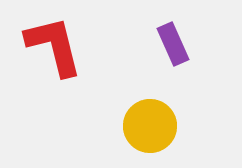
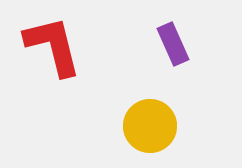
red L-shape: moved 1 px left
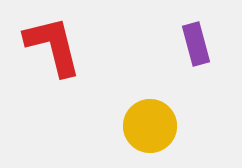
purple rectangle: moved 23 px right; rotated 9 degrees clockwise
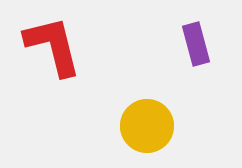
yellow circle: moved 3 px left
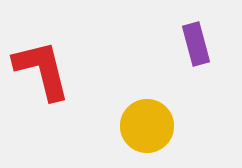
red L-shape: moved 11 px left, 24 px down
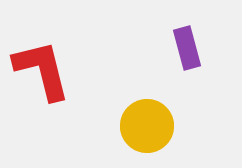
purple rectangle: moved 9 px left, 4 px down
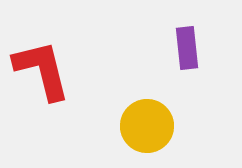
purple rectangle: rotated 9 degrees clockwise
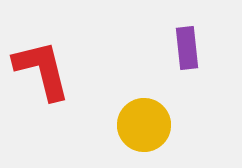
yellow circle: moved 3 px left, 1 px up
